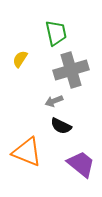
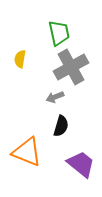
green trapezoid: moved 3 px right
yellow semicircle: rotated 24 degrees counterclockwise
gray cross: moved 3 px up; rotated 12 degrees counterclockwise
gray arrow: moved 1 px right, 4 px up
black semicircle: rotated 100 degrees counterclockwise
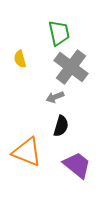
yellow semicircle: rotated 24 degrees counterclockwise
gray cross: rotated 24 degrees counterclockwise
purple trapezoid: moved 4 px left, 1 px down
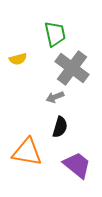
green trapezoid: moved 4 px left, 1 px down
yellow semicircle: moved 2 px left; rotated 90 degrees counterclockwise
gray cross: moved 1 px right, 1 px down
black semicircle: moved 1 px left, 1 px down
orange triangle: rotated 12 degrees counterclockwise
